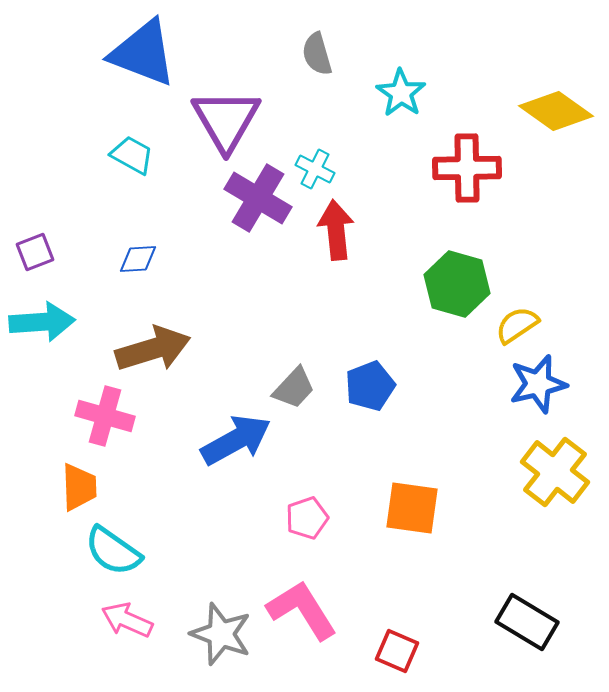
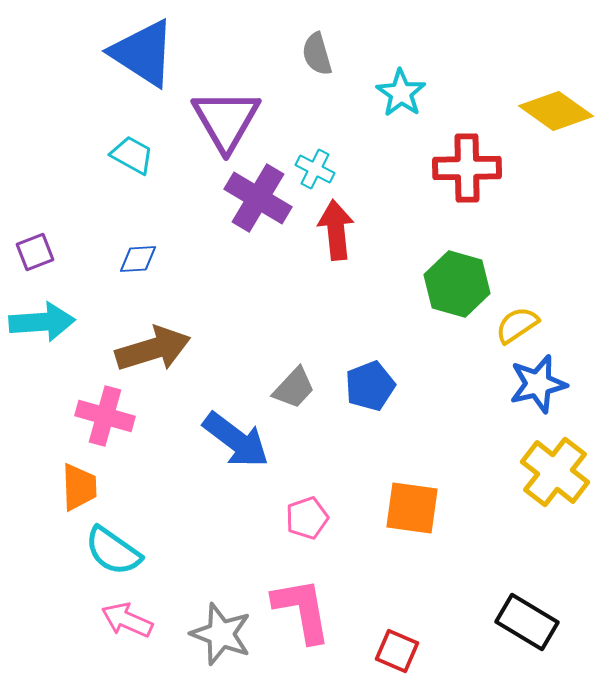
blue triangle: rotated 12 degrees clockwise
blue arrow: rotated 66 degrees clockwise
pink L-shape: rotated 22 degrees clockwise
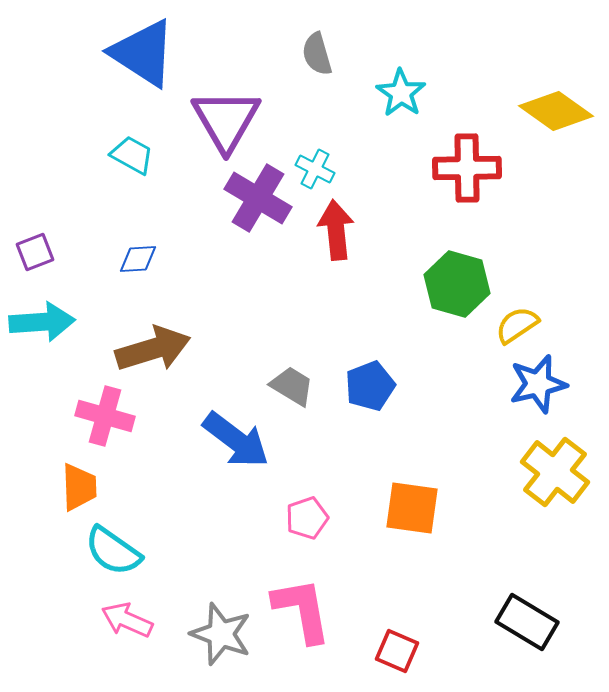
gray trapezoid: moved 2 px left, 2 px up; rotated 102 degrees counterclockwise
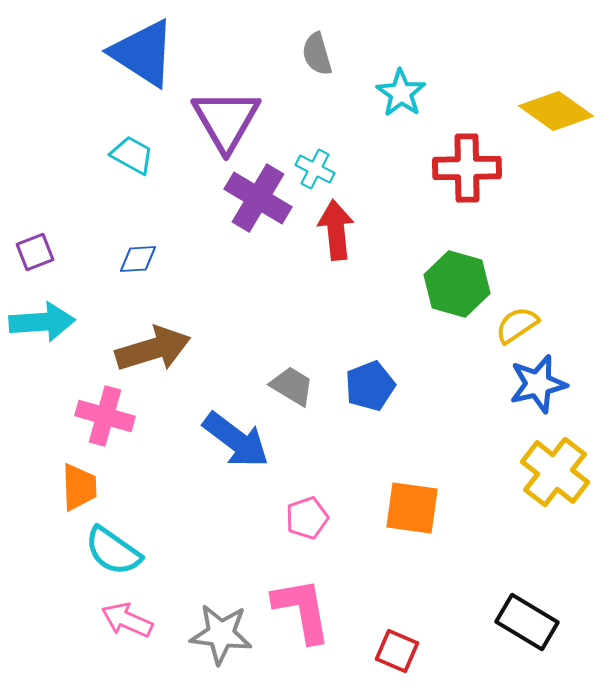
gray star: rotated 14 degrees counterclockwise
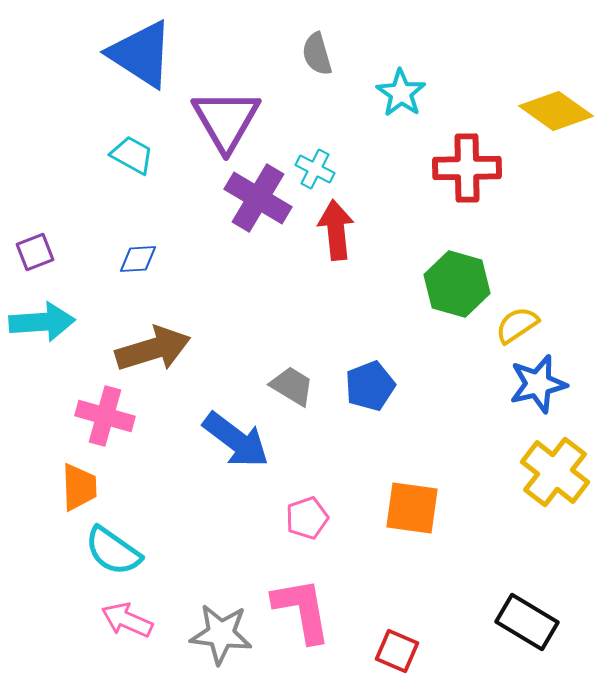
blue triangle: moved 2 px left, 1 px down
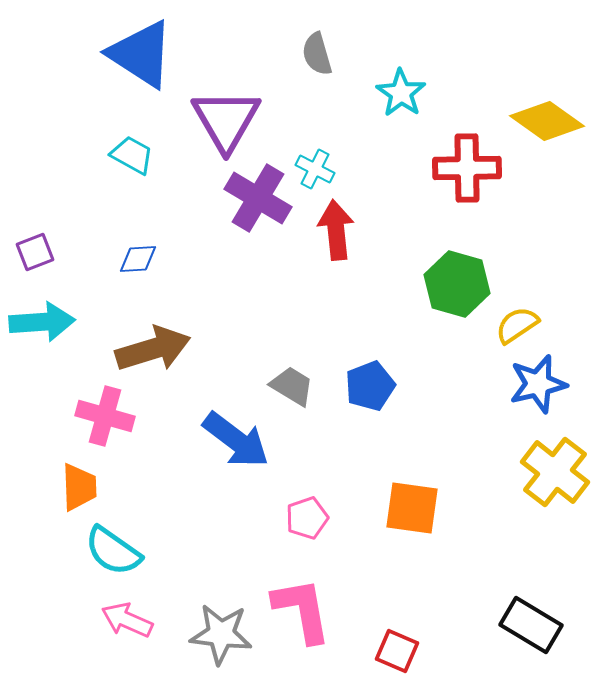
yellow diamond: moved 9 px left, 10 px down
black rectangle: moved 4 px right, 3 px down
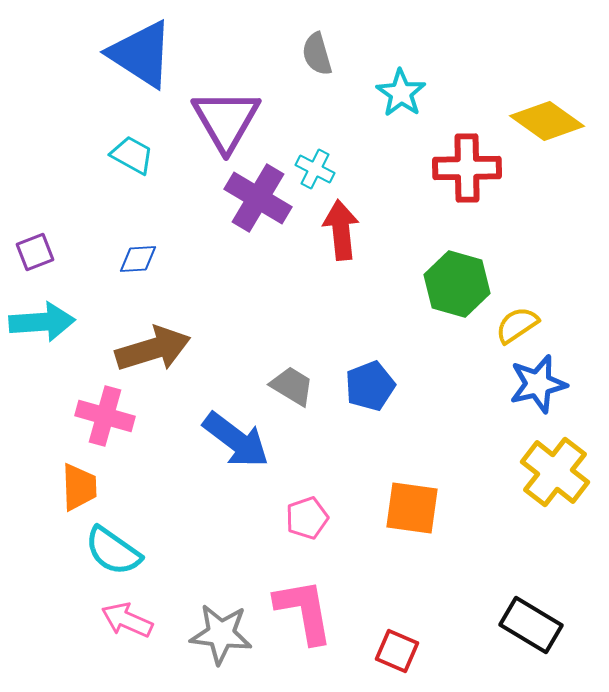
red arrow: moved 5 px right
pink L-shape: moved 2 px right, 1 px down
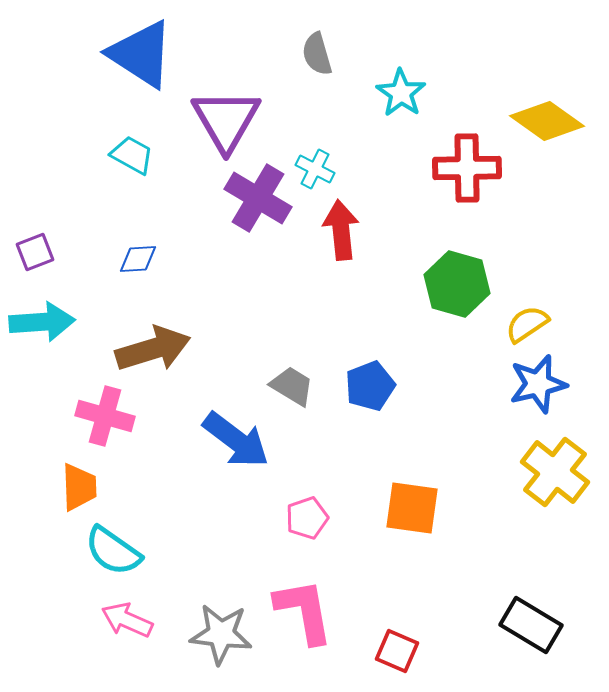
yellow semicircle: moved 10 px right, 1 px up
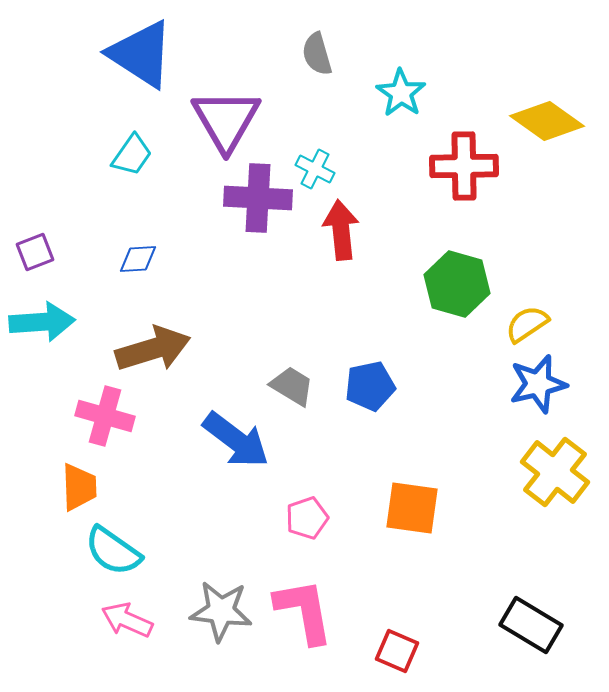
cyan trapezoid: rotated 96 degrees clockwise
red cross: moved 3 px left, 2 px up
purple cross: rotated 28 degrees counterclockwise
blue pentagon: rotated 9 degrees clockwise
gray star: moved 23 px up
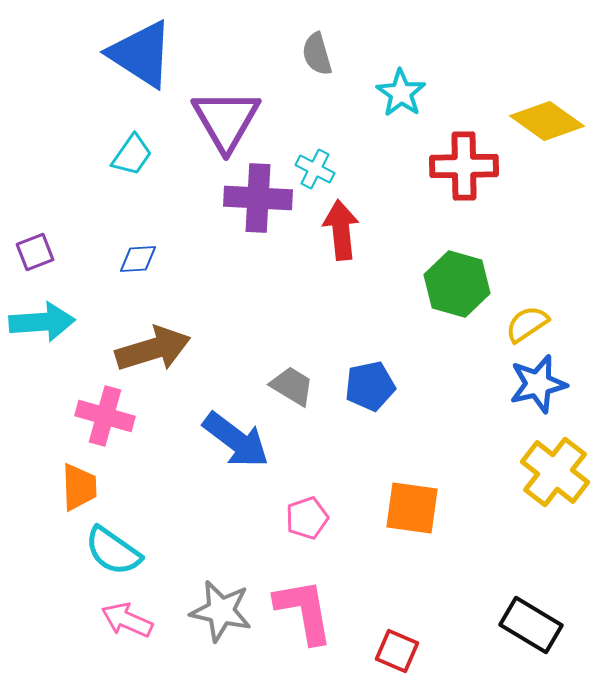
gray star: rotated 6 degrees clockwise
